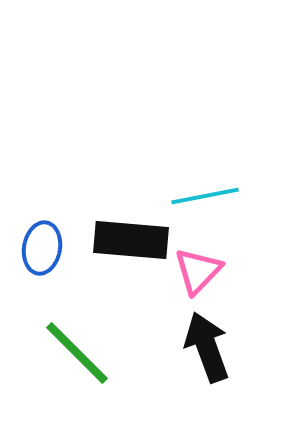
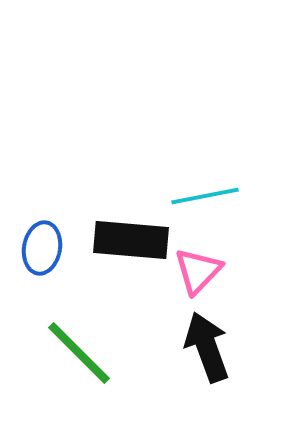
green line: moved 2 px right
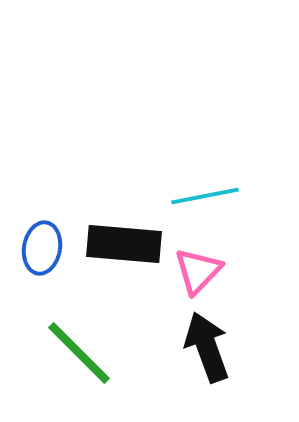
black rectangle: moved 7 px left, 4 px down
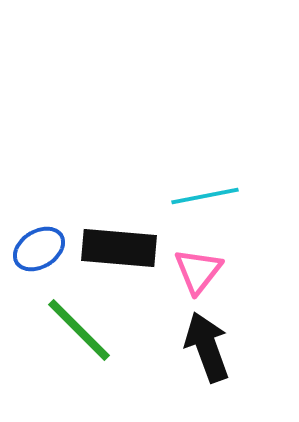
black rectangle: moved 5 px left, 4 px down
blue ellipse: moved 3 px left, 1 px down; rotated 48 degrees clockwise
pink triangle: rotated 6 degrees counterclockwise
green line: moved 23 px up
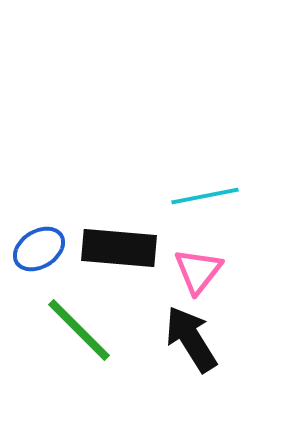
black arrow: moved 16 px left, 8 px up; rotated 12 degrees counterclockwise
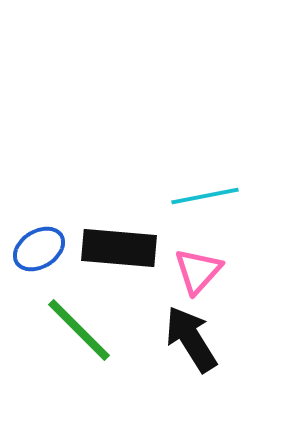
pink triangle: rotated 4 degrees clockwise
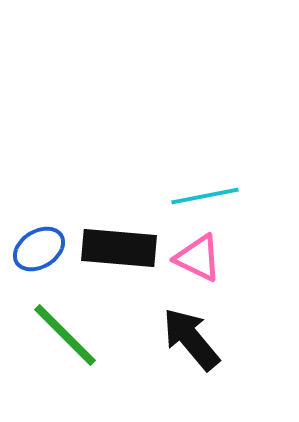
pink triangle: moved 13 px up; rotated 46 degrees counterclockwise
green line: moved 14 px left, 5 px down
black arrow: rotated 8 degrees counterclockwise
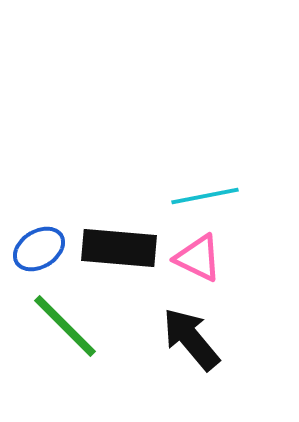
green line: moved 9 px up
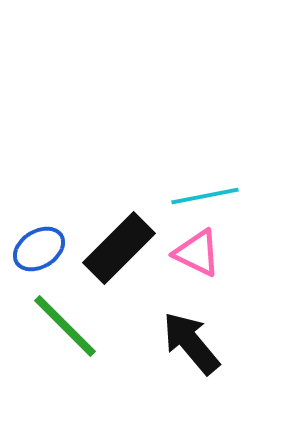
black rectangle: rotated 50 degrees counterclockwise
pink triangle: moved 1 px left, 5 px up
black arrow: moved 4 px down
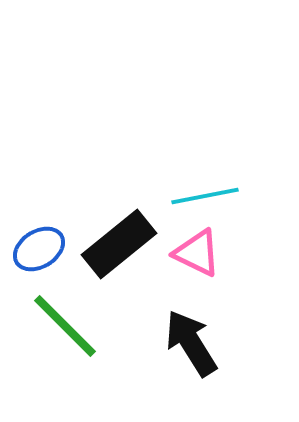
black rectangle: moved 4 px up; rotated 6 degrees clockwise
black arrow: rotated 8 degrees clockwise
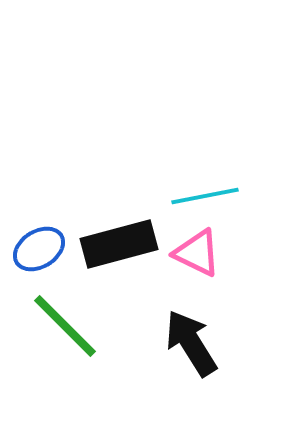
black rectangle: rotated 24 degrees clockwise
